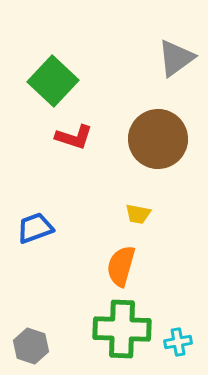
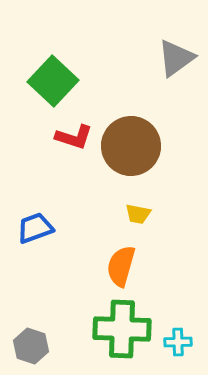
brown circle: moved 27 px left, 7 px down
cyan cross: rotated 8 degrees clockwise
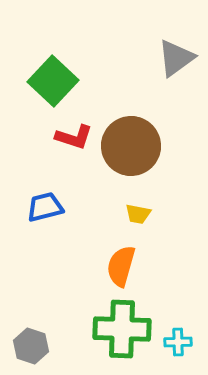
blue trapezoid: moved 10 px right, 21 px up; rotated 6 degrees clockwise
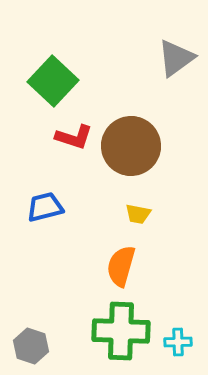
green cross: moved 1 px left, 2 px down
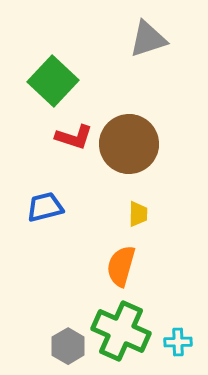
gray triangle: moved 28 px left, 19 px up; rotated 18 degrees clockwise
brown circle: moved 2 px left, 2 px up
yellow trapezoid: rotated 100 degrees counterclockwise
green cross: rotated 22 degrees clockwise
gray hexagon: moved 37 px right; rotated 12 degrees clockwise
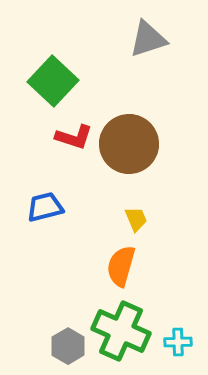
yellow trapezoid: moved 2 px left, 5 px down; rotated 24 degrees counterclockwise
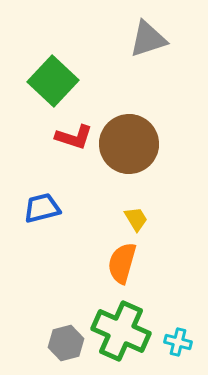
blue trapezoid: moved 3 px left, 1 px down
yellow trapezoid: rotated 8 degrees counterclockwise
orange semicircle: moved 1 px right, 3 px up
cyan cross: rotated 16 degrees clockwise
gray hexagon: moved 2 px left, 3 px up; rotated 16 degrees clockwise
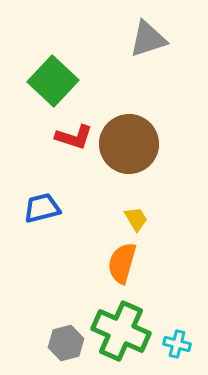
cyan cross: moved 1 px left, 2 px down
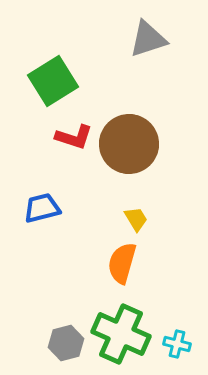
green square: rotated 15 degrees clockwise
green cross: moved 3 px down
